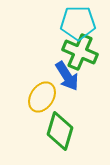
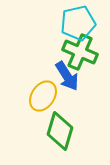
cyan pentagon: rotated 12 degrees counterclockwise
yellow ellipse: moved 1 px right, 1 px up
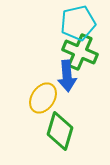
blue arrow: rotated 28 degrees clockwise
yellow ellipse: moved 2 px down
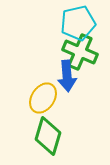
green diamond: moved 12 px left, 5 px down
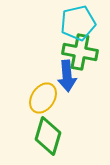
green cross: rotated 12 degrees counterclockwise
